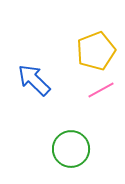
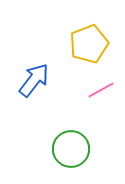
yellow pentagon: moved 7 px left, 7 px up
blue arrow: rotated 84 degrees clockwise
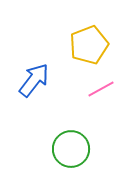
yellow pentagon: moved 1 px down
pink line: moved 1 px up
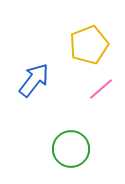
pink line: rotated 12 degrees counterclockwise
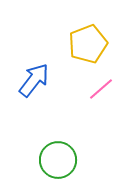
yellow pentagon: moved 1 px left, 1 px up
green circle: moved 13 px left, 11 px down
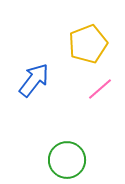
pink line: moved 1 px left
green circle: moved 9 px right
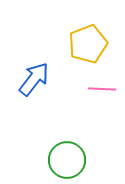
blue arrow: moved 1 px up
pink line: moved 2 px right; rotated 44 degrees clockwise
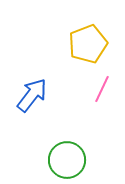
blue arrow: moved 2 px left, 16 px down
pink line: rotated 68 degrees counterclockwise
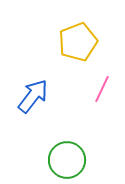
yellow pentagon: moved 10 px left, 2 px up
blue arrow: moved 1 px right, 1 px down
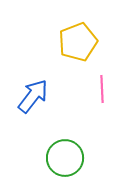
pink line: rotated 28 degrees counterclockwise
green circle: moved 2 px left, 2 px up
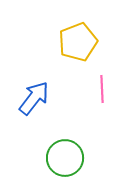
blue arrow: moved 1 px right, 2 px down
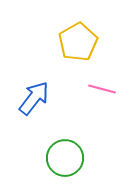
yellow pentagon: rotated 9 degrees counterclockwise
pink line: rotated 72 degrees counterclockwise
